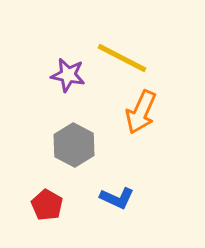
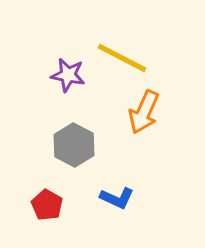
orange arrow: moved 3 px right
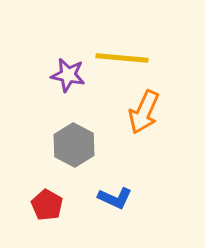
yellow line: rotated 22 degrees counterclockwise
blue L-shape: moved 2 px left
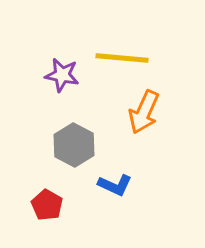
purple star: moved 6 px left
blue L-shape: moved 13 px up
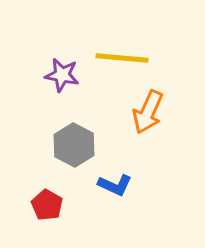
orange arrow: moved 4 px right
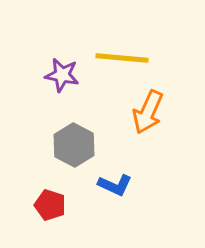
red pentagon: moved 3 px right; rotated 12 degrees counterclockwise
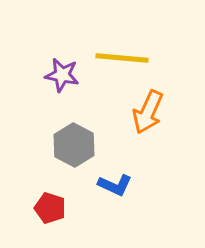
red pentagon: moved 3 px down
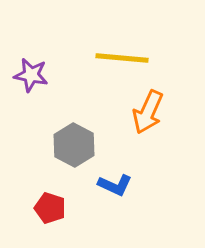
purple star: moved 31 px left
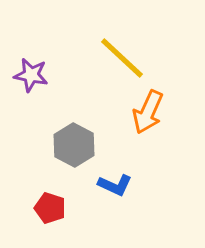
yellow line: rotated 38 degrees clockwise
